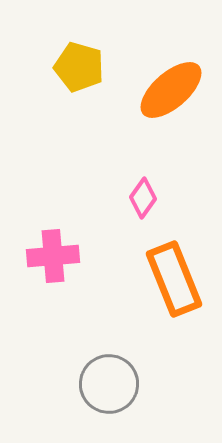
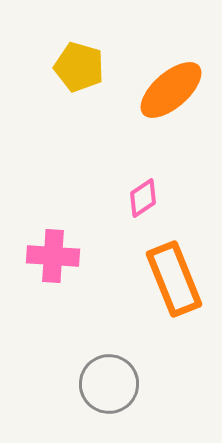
pink diamond: rotated 21 degrees clockwise
pink cross: rotated 9 degrees clockwise
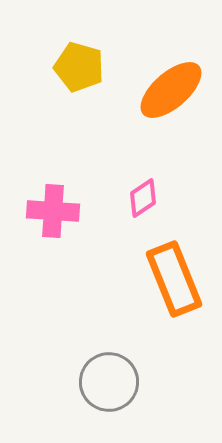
pink cross: moved 45 px up
gray circle: moved 2 px up
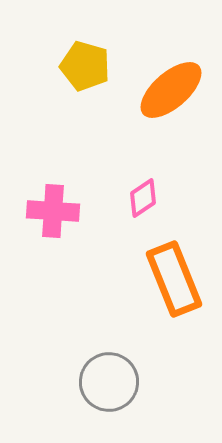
yellow pentagon: moved 6 px right, 1 px up
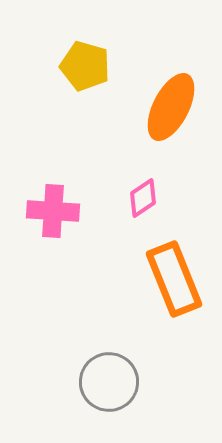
orange ellipse: moved 17 px down; rotated 22 degrees counterclockwise
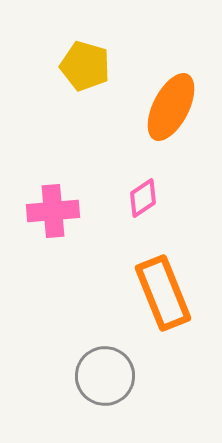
pink cross: rotated 9 degrees counterclockwise
orange rectangle: moved 11 px left, 14 px down
gray circle: moved 4 px left, 6 px up
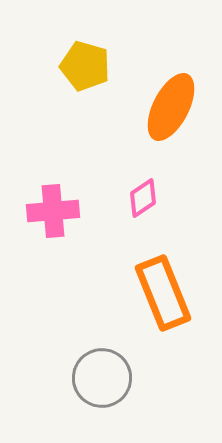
gray circle: moved 3 px left, 2 px down
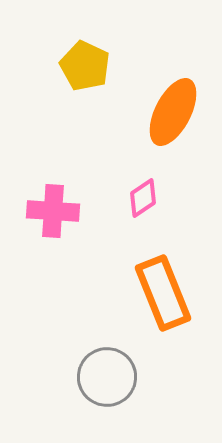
yellow pentagon: rotated 9 degrees clockwise
orange ellipse: moved 2 px right, 5 px down
pink cross: rotated 9 degrees clockwise
gray circle: moved 5 px right, 1 px up
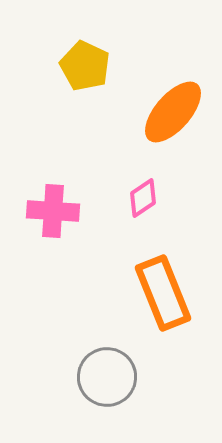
orange ellipse: rotated 14 degrees clockwise
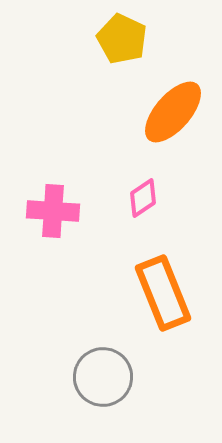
yellow pentagon: moved 37 px right, 27 px up
gray circle: moved 4 px left
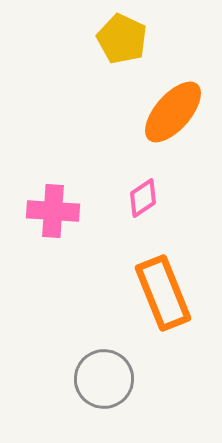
gray circle: moved 1 px right, 2 px down
